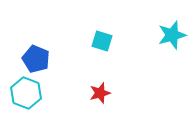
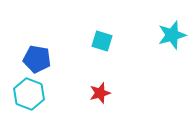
blue pentagon: moved 1 px right; rotated 12 degrees counterclockwise
cyan hexagon: moved 3 px right, 1 px down
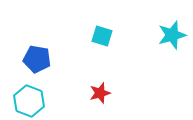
cyan square: moved 5 px up
cyan hexagon: moved 7 px down
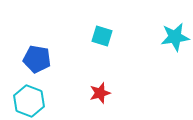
cyan star: moved 3 px right, 2 px down; rotated 8 degrees clockwise
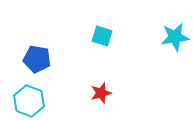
red star: moved 1 px right
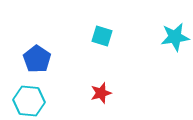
blue pentagon: rotated 24 degrees clockwise
cyan hexagon: rotated 16 degrees counterclockwise
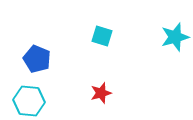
cyan star: rotated 8 degrees counterclockwise
blue pentagon: rotated 12 degrees counterclockwise
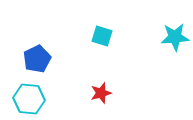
cyan star: rotated 12 degrees clockwise
blue pentagon: rotated 24 degrees clockwise
cyan hexagon: moved 2 px up
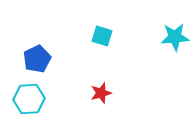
cyan hexagon: rotated 8 degrees counterclockwise
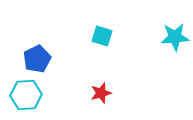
cyan hexagon: moved 3 px left, 4 px up
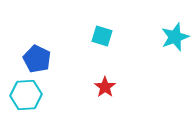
cyan star: rotated 16 degrees counterclockwise
blue pentagon: rotated 20 degrees counterclockwise
red star: moved 4 px right, 6 px up; rotated 20 degrees counterclockwise
